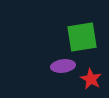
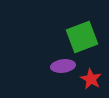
green square: rotated 12 degrees counterclockwise
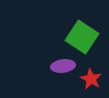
green square: rotated 36 degrees counterclockwise
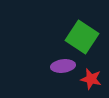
red star: rotated 15 degrees counterclockwise
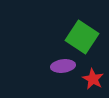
red star: moved 2 px right; rotated 15 degrees clockwise
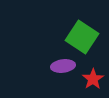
red star: rotated 10 degrees clockwise
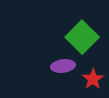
green square: rotated 12 degrees clockwise
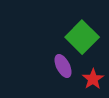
purple ellipse: rotated 70 degrees clockwise
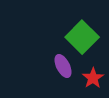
red star: moved 1 px up
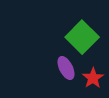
purple ellipse: moved 3 px right, 2 px down
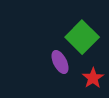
purple ellipse: moved 6 px left, 6 px up
